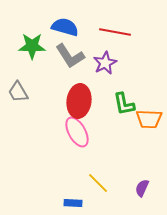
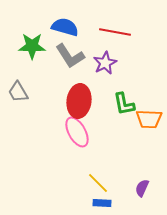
blue rectangle: moved 29 px right
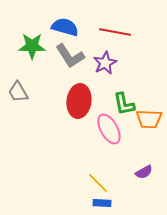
pink ellipse: moved 32 px right, 3 px up
purple semicircle: moved 2 px right, 16 px up; rotated 144 degrees counterclockwise
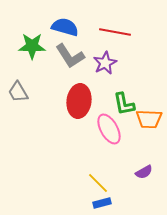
blue rectangle: rotated 18 degrees counterclockwise
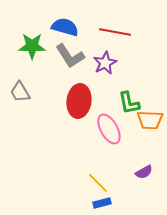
gray trapezoid: moved 2 px right
green L-shape: moved 5 px right, 1 px up
orange trapezoid: moved 1 px right, 1 px down
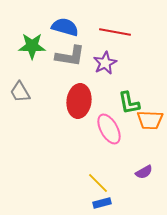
gray L-shape: rotated 48 degrees counterclockwise
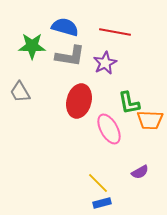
red ellipse: rotated 8 degrees clockwise
purple semicircle: moved 4 px left
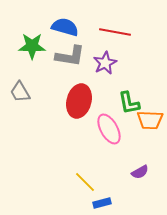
yellow line: moved 13 px left, 1 px up
